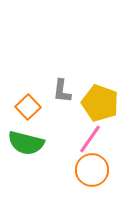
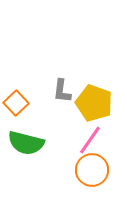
yellow pentagon: moved 6 px left
orange square: moved 12 px left, 4 px up
pink line: moved 1 px down
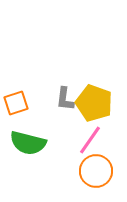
gray L-shape: moved 3 px right, 8 px down
orange square: rotated 25 degrees clockwise
green semicircle: moved 2 px right
orange circle: moved 4 px right, 1 px down
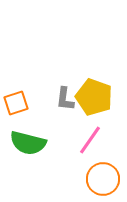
yellow pentagon: moved 6 px up
orange circle: moved 7 px right, 8 px down
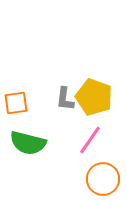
orange square: rotated 10 degrees clockwise
